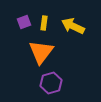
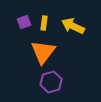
orange triangle: moved 2 px right
purple hexagon: moved 1 px up
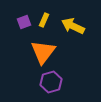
yellow rectangle: moved 3 px up; rotated 16 degrees clockwise
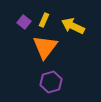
purple square: rotated 32 degrees counterclockwise
orange triangle: moved 2 px right, 5 px up
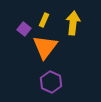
purple square: moved 7 px down
yellow arrow: moved 3 px up; rotated 70 degrees clockwise
purple hexagon: rotated 20 degrees counterclockwise
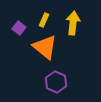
purple square: moved 5 px left, 1 px up
orange triangle: rotated 28 degrees counterclockwise
purple hexagon: moved 5 px right
